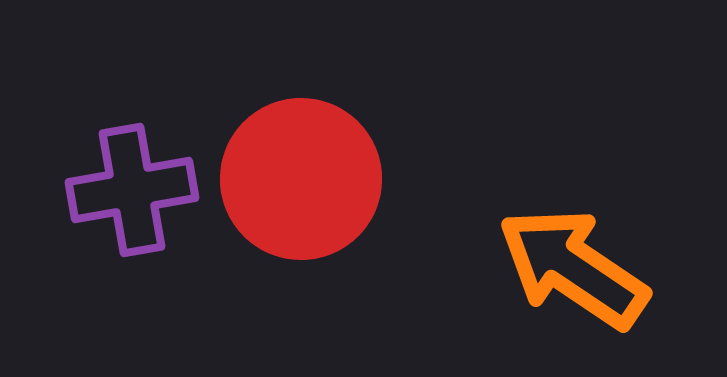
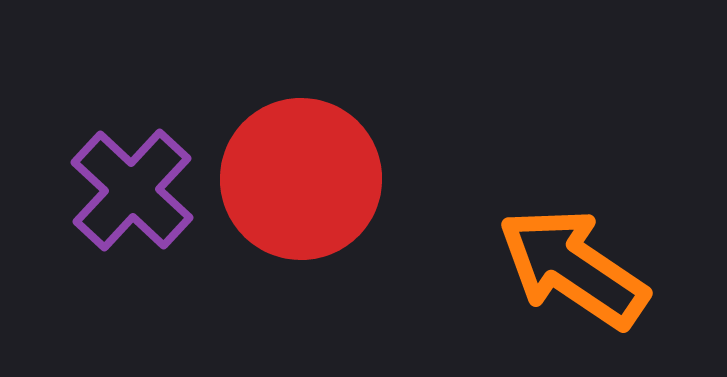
purple cross: rotated 37 degrees counterclockwise
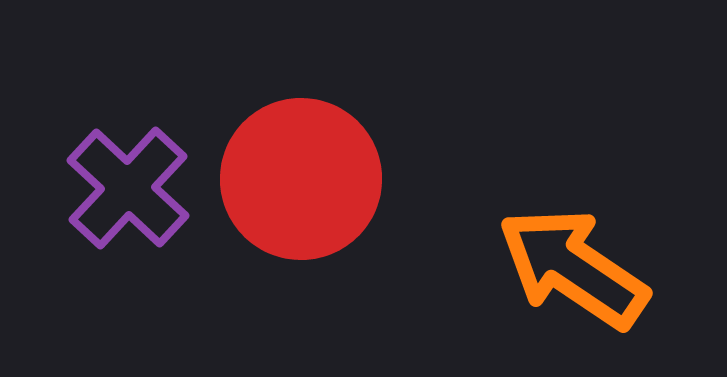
purple cross: moved 4 px left, 2 px up
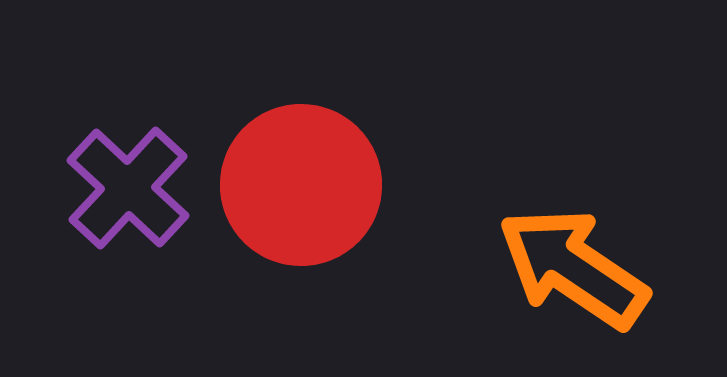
red circle: moved 6 px down
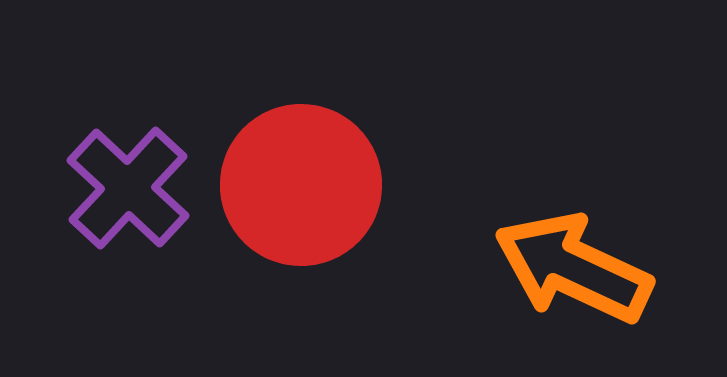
orange arrow: rotated 9 degrees counterclockwise
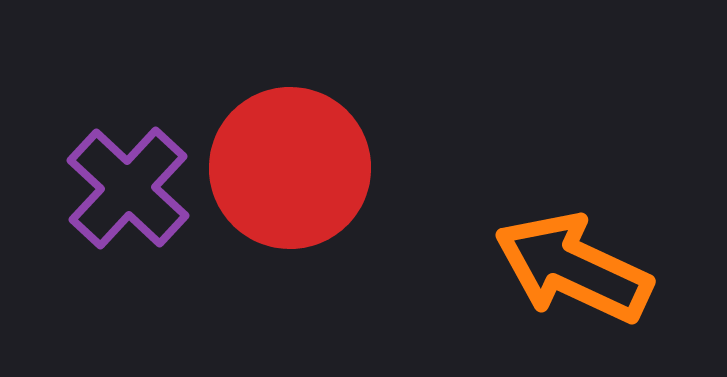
red circle: moved 11 px left, 17 px up
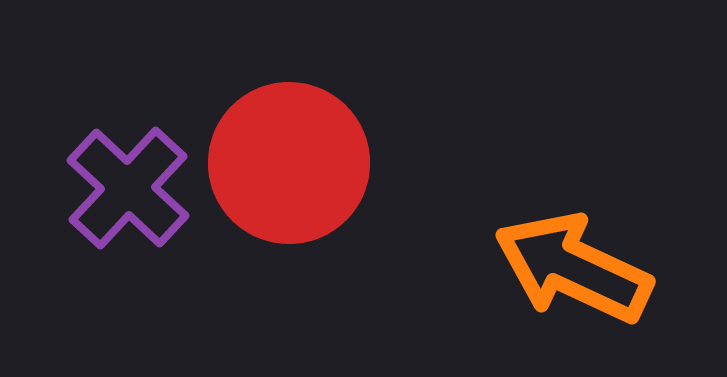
red circle: moved 1 px left, 5 px up
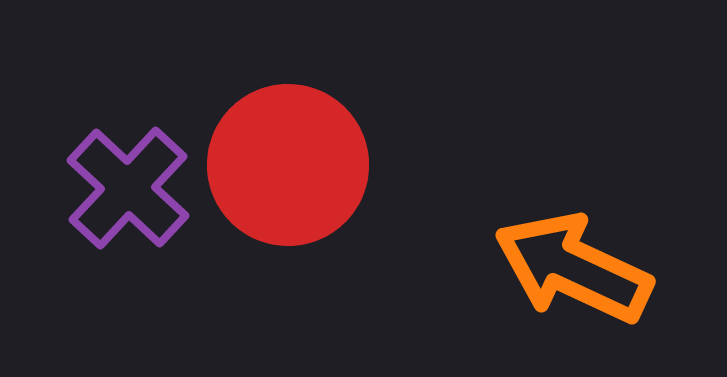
red circle: moved 1 px left, 2 px down
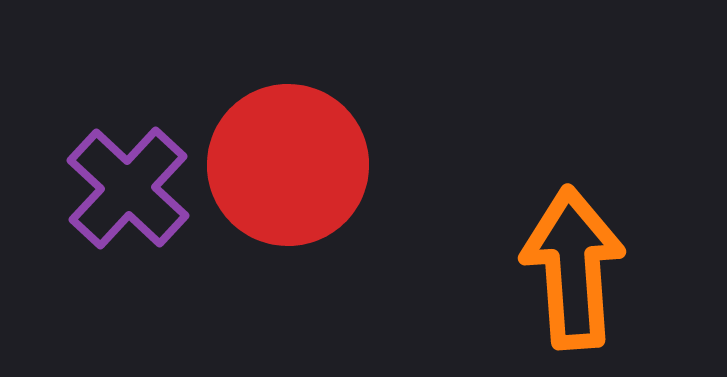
orange arrow: rotated 61 degrees clockwise
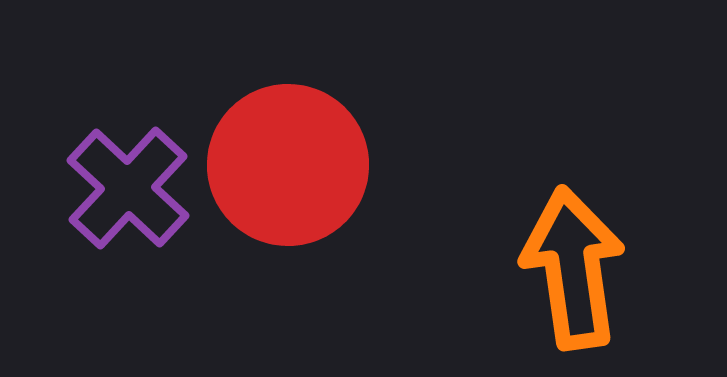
orange arrow: rotated 4 degrees counterclockwise
